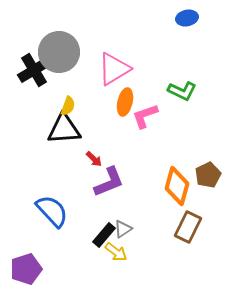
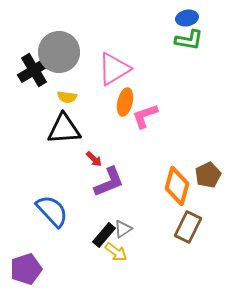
green L-shape: moved 7 px right, 51 px up; rotated 16 degrees counterclockwise
yellow semicircle: moved 1 px left, 9 px up; rotated 78 degrees clockwise
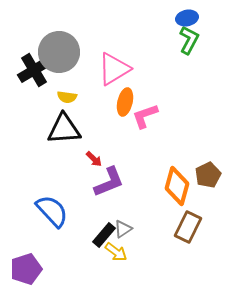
green L-shape: rotated 72 degrees counterclockwise
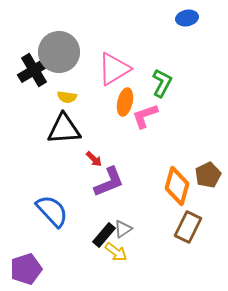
green L-shape: moved 27 px left, 43 px down
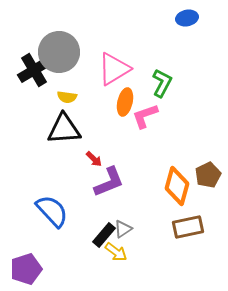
brown rectangle: rotated 52 degrees clockwise
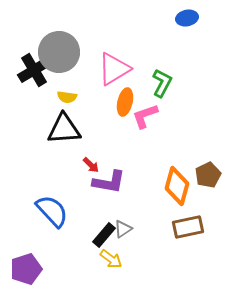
red arrow: moved 3 px left, 6 px down
purple L-shape: rotated 32 degrees clockwise
yellow arrow: moved 5 px left, 7 px down
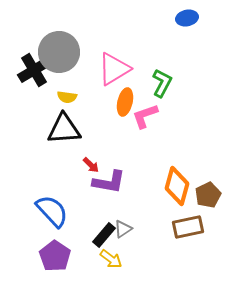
brown pentagon: moved 20 px down
purple pentagon: moved 29 px right, 13 px up; rotated 20 degrees counterclockwise
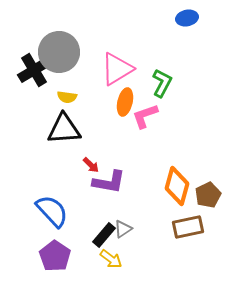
pink triangle: moved 3 px right
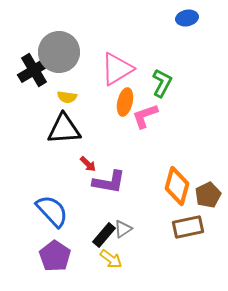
red arrow: moved 3 px left, 1 px up
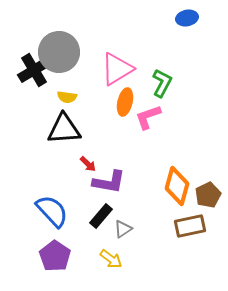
pink L-shape: moved 3 px right, 1 px down
brown rectangle: moved 2 px right, 1 px up
black rectangle: moved 3 px left, 19 px up
